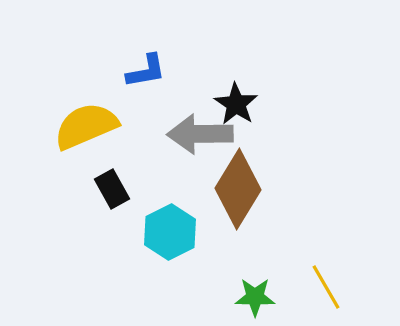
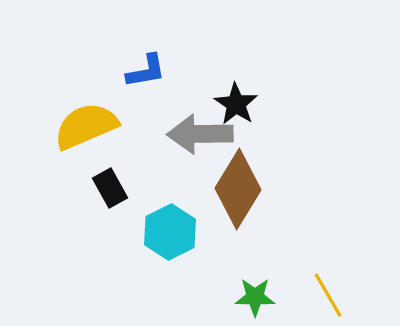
black rectangle: moved 2 px left, 1 px up
yellow line: moved 2 px right, 8 px down
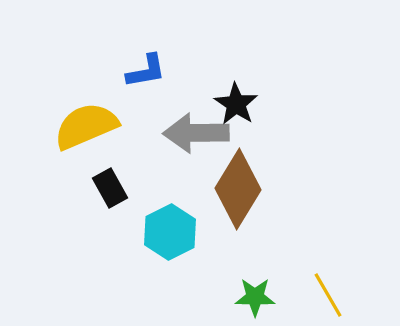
gray arrow: moved 4 px left, 1 px up
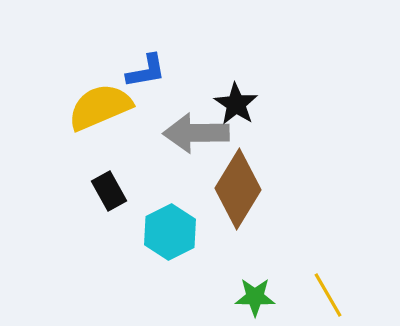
yellow semicircle: moved 14 px right, 19 px up
black rectangle: moved 1 px left, 3 px down
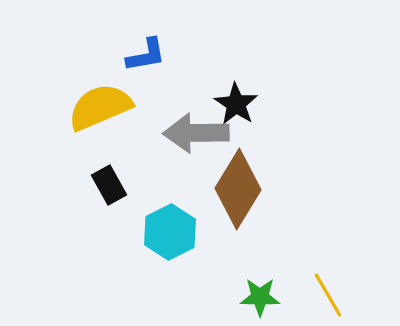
blue L-shape: moved 16 px up
black rectangle: moved 6 px up
green star: moved 5 px right
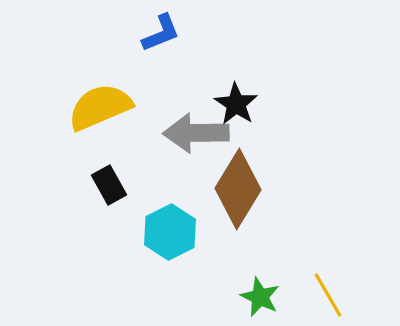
blue L-shape: moved 15 px right, 22 px up; rotated 12 degrees counterclockwise
green star: rotated 24 degrees clockwise
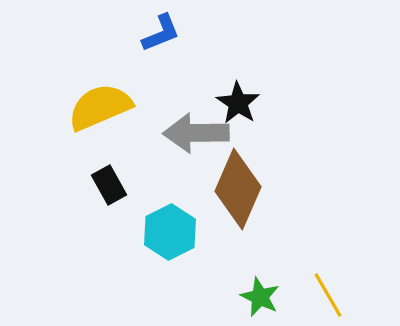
black star: moved 2 px right, 1 px up
brown diamond: rotated 8 degrees counterclockwise
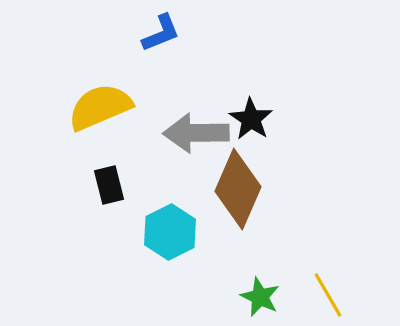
black star: moved 13 px right, 16 px down
black rectangle: rotated 15 degrees clockwise
